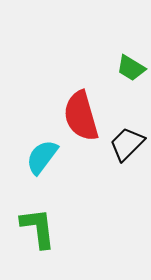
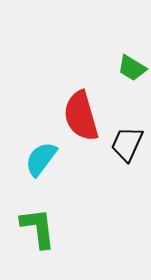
green trapezoid: moved 1 px right
black trapezoid: rotated 21 degrees counterclockwise
cyan semicircle: moved 1 px left, 2 px down
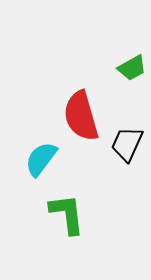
green trapezoid: rotated 60 degrees counterclockwise
green L-shape: moved 29 px right, 14 px up
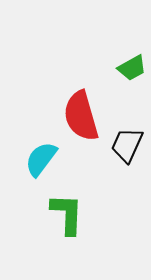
black trapezoid: moved 1 px down
green L-shape: rotated 9 degrees clockwise
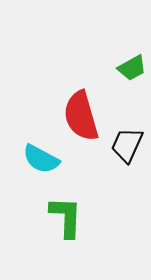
cyan semicircle: rotated 99 degrees counterclockwise
green L-shape: moved 1 px left, 3 px down
